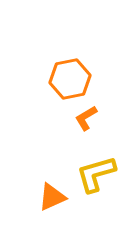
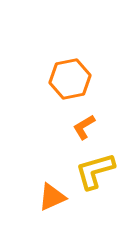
orange L-shape: moved 2 px left, 9 px down
yellow L-shape: moved 1 px left, 3 px up
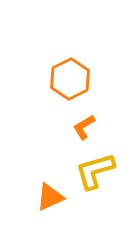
orange hexagon: rotated 15 degrees counterclockwise
orange triangle: moved 2 px left
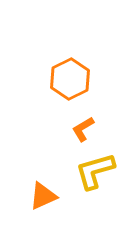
orange L-shape: moved 1 px left, 2 px down
orange triangle: moved 7 px left, 1 px up
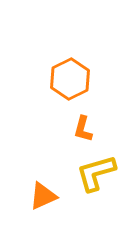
orange L-shape: rotated 44 degrees counterclockwise
yellow L-shape: moved 1 px right, 2 px down
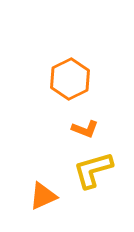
orange L-shape: moved 2 px right; rotated 84 degrees counterclockwise
yellow L-shape: moved 3 px left, 3 px up
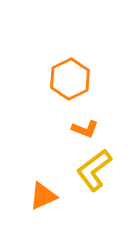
yellow L-shape: moved 1 px right; rotated 21 degrees counterclockwise
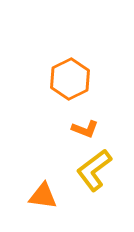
orange triangle: rotated 32 degrees clockwise
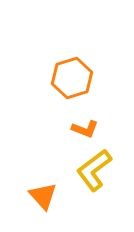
orange hexagon: moved 2 px right, 1 px up; rotated 9 degrees clockwise
orange triangle: rotated 40 degrees clockwise
